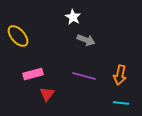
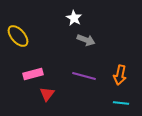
white star: moved 1 px right, 1 px down
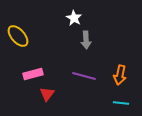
gray arrow: rotated 66 degrees clockwise
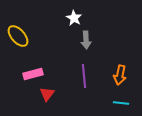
purple line: rotated 70 degrees clockwise
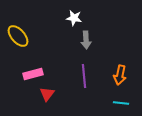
white star: rotated 21 degrees counterclockwise
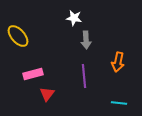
orange arrow: moved 2 px left, 13 px up
cyan line: moved 2 px left
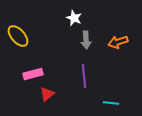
white star: rotated 14 degrees clockwise
orange arrow: moved 20 px up; rotated 60 degrees clockwise
red triangle: rotated 14 degrees clockwise
cyan line: moved 8 px left
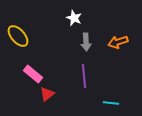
gray arrow: moved 2 px down
pink rectangle: rotated 54 degrees clockwise
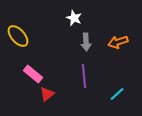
cyan line: moved 6 px right, 9 px up; rotated 49 degrees counterclockwise
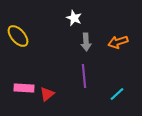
pink rectangle: moved 9 px left, 14 px down; rotated 36 degrees counterclockwise
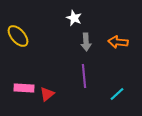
orange arrow: rotated 24 degrees clockwise
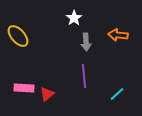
white star: rotated 14 degrees clockwise
orange arrow: moved 7 px up
